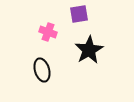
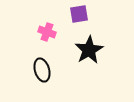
pink cross: moved 1 px left
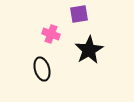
pink cross: moved 4 px right, 2 px down
black ellipse: moved 1 px up
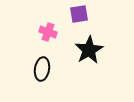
pink cross: moved 3 px left, 2 px up
black ellipse: rotated 25 degrees clockwise
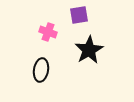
purple square: moved 1 px down
black ellipse: moved 1 px left, 1 px down
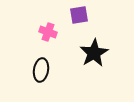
black star: moved 5 px right, 3 px down
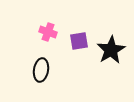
purple square: moved 26 px down
black star: moved 17 px right, 3 px up
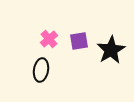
pink cross: moved 1 px right, 7 px down; rotated 30 degrees clockwise
